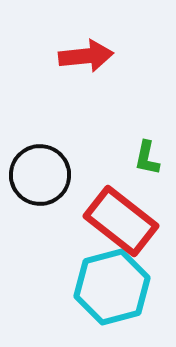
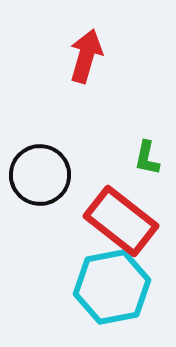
red arrow: rotated 68 degrees counterclockwise
cyan hexagon: rotated 4 degrees clockwise
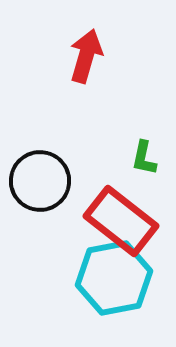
green L-shape: moved 3 px left
black circle: moved 6 px down
cyan hexagon: moved 2 px right, 9 px up
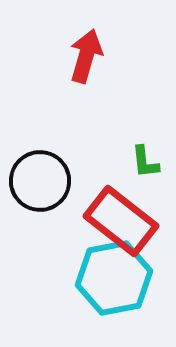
green L-shape: moved 1 px right, 4 px down; rotated 18 degrees counterclockwise
